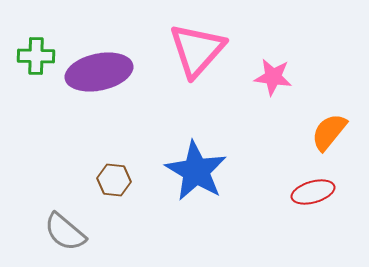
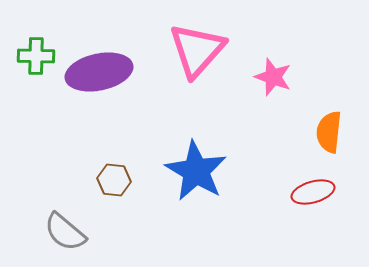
pink star: rotated 12 degrees clockwise
orange semicircle: rotated 33 degrees counterclockwise
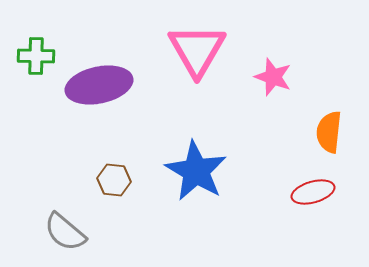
pink triangle: rotated 12 degrees counterclockwise
purple ellipse: moved 13 px down
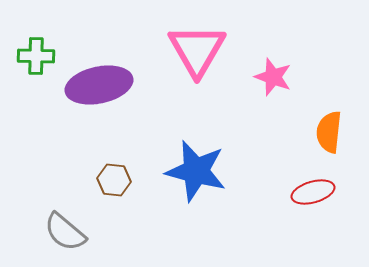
blue star: rotated 16 degrees counterclockwise
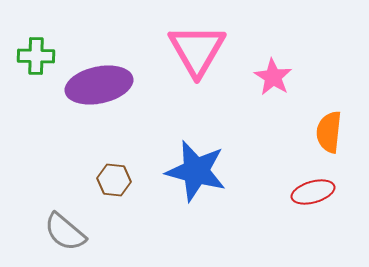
pink star: rotated 12 degrees clockwise
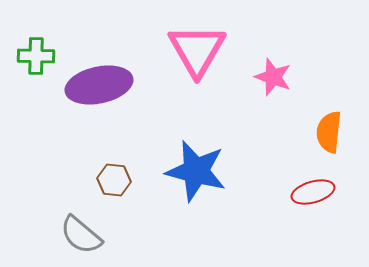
pink star: rotated 12 degrees counterclockwise
gray semicircle: moved 16 px right, 3 px down
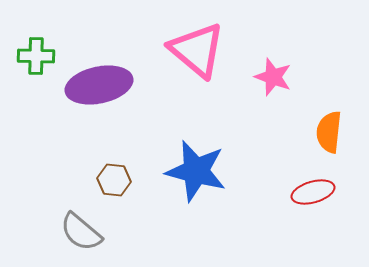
pink triangle: rotated 20 degrees counterclockwise
gray semicircle: moved 3 px up
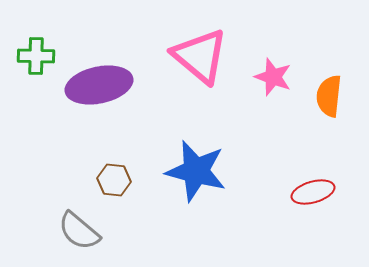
pink triangle: moved 3 px right, 6 px down
orange semicircle: moved 36 px up
gray semicircle: moved 2 px left, 1 px up
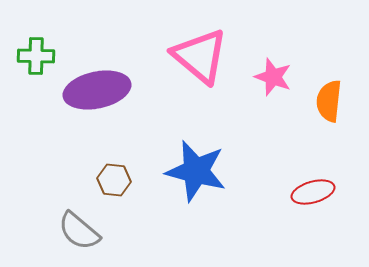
purple ellipse: moved 2 px left, 5 px down
orange semicircle: moved 5 px down
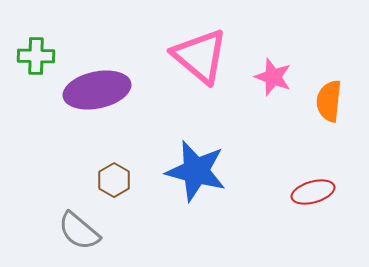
brown hexagon: rotated 24 degrees clockwise
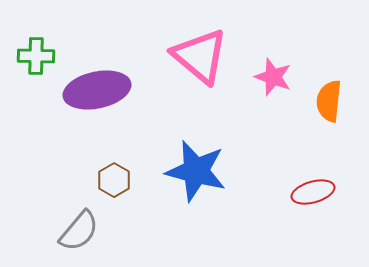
gray semicircle: rotated 90 degrees counterclockwise
